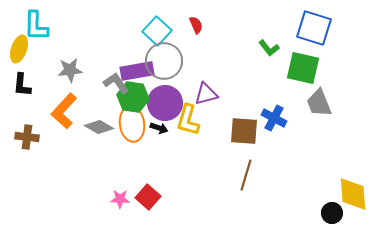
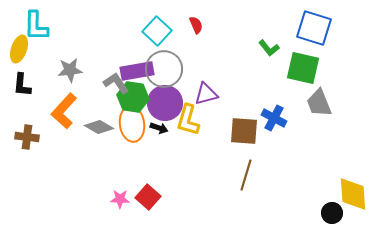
gray circle: moved 8 px down
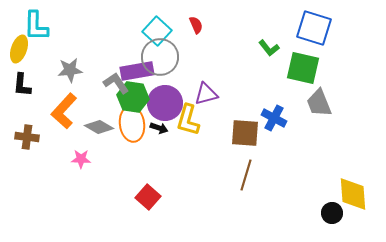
gray circle: moved 4 px left, 12 px up
brown square: moved 1 px right, 2 px down
pink star: moved 39 px left, 40 px up
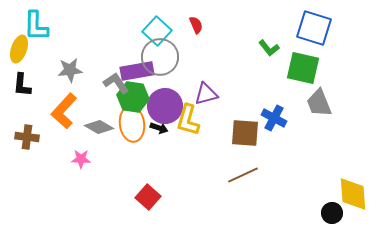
purple circle: moved 3 px down
brown line: moved 3 px left; rotated 48 degrees clockwise
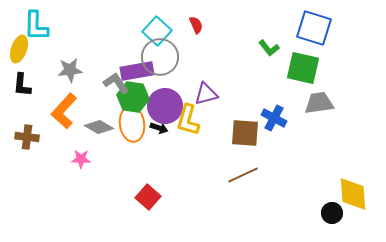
gray trapezoid: rotated 104 degrees clockwise
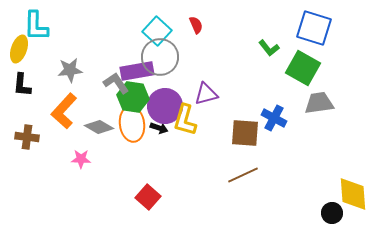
green square: rotated 16 degrees clockwise
yellow L-shape: moved 3 px left
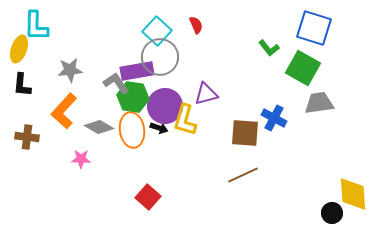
orange ellipse: moved 6 px down
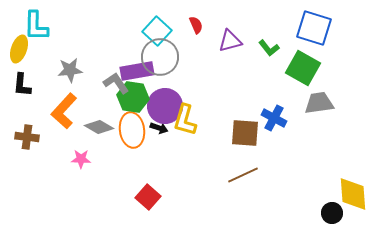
purple triangle: moved 24 px right, 53 px up
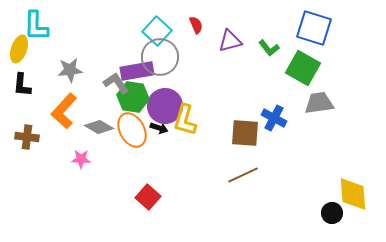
orange ellipse: rotated 20 degrees counterclockwise
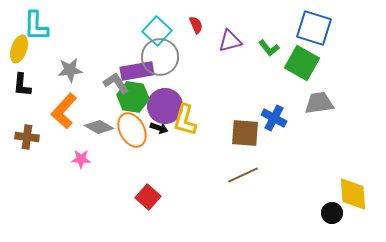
green square: moved 1 px left, 5 px up
